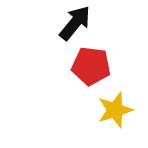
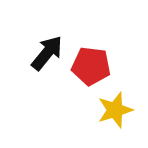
black arrow: moved 28 px left, 30 px down
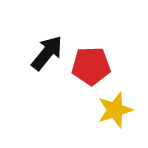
red pentagon: rotated 9 degrees counterclockwise
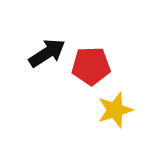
black arrow: rotated 18 degrees clockwise
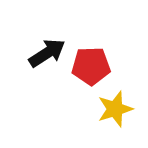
yellow star: moved 1 px up
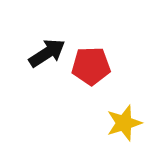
yellow star: moved 9 px right, 14 px down
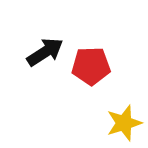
black arrow: moved 2 px left, 1 px up
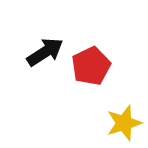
red pentagon: rotated 24 degrees counterclockwise
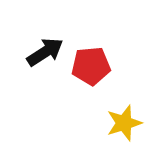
red pentagon: rotated 21 degrees clockwise
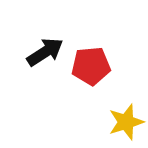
yellow star: moved 2 px right, 1 px up
